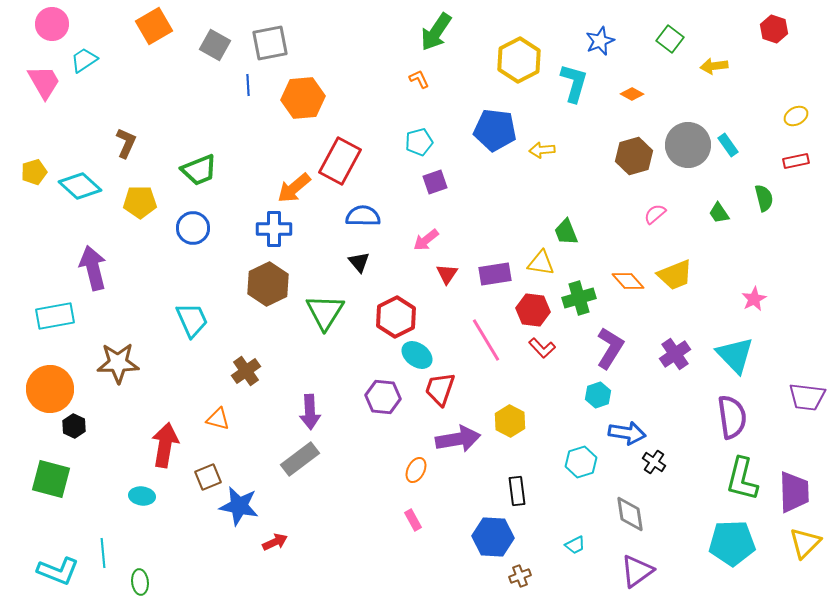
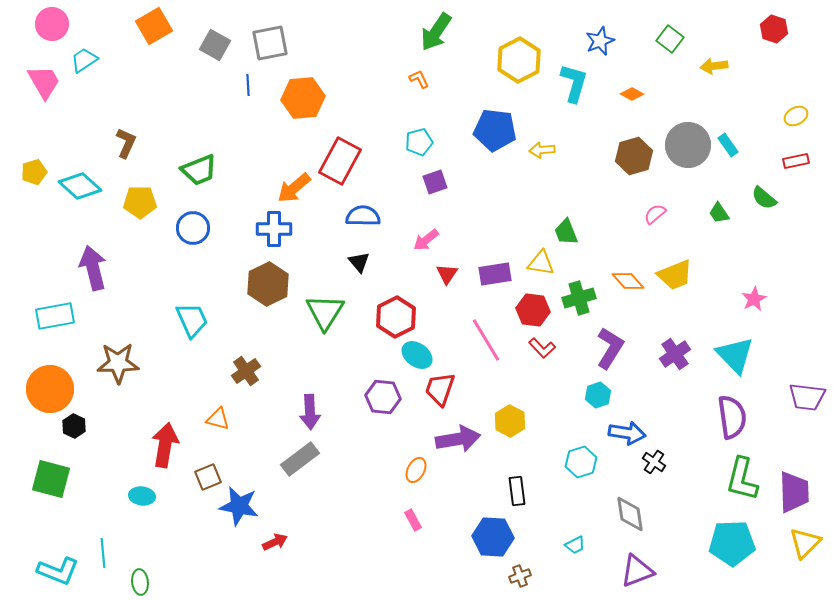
green semicircle at (764, 198): rotated 144 degrees clockwise
purple triangle at (637, 571): rotated 15 degrees clockwise
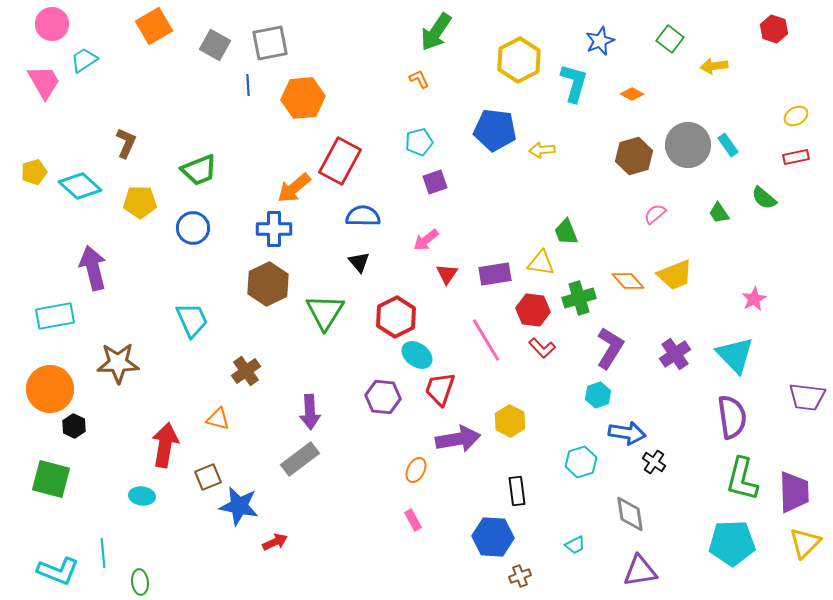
red rectangle at (796, 161): moved 4 px up
purple triangle at (637, 571): moved 3 px right; rotated 12 degrees clockwise
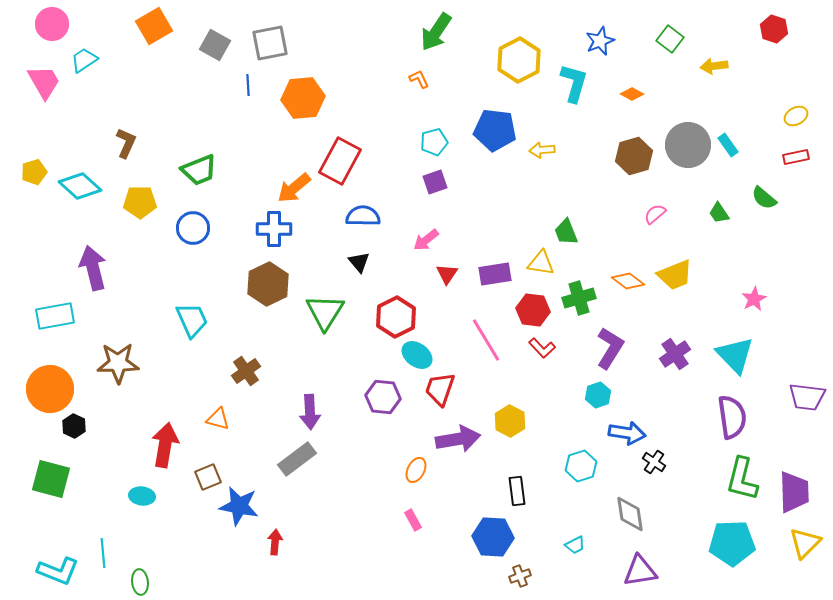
cyan pentagon at (419, 142): moved 15 px right
orange diamond at (628, 281): rotated 12 degrees counterclockwise
gray rectangle at (300, 459): moved 3 px left
cyan hexagon at (581, 462): moved 4 px down
red arrow at (275, 542): rotated 60 degrees counterclockwise
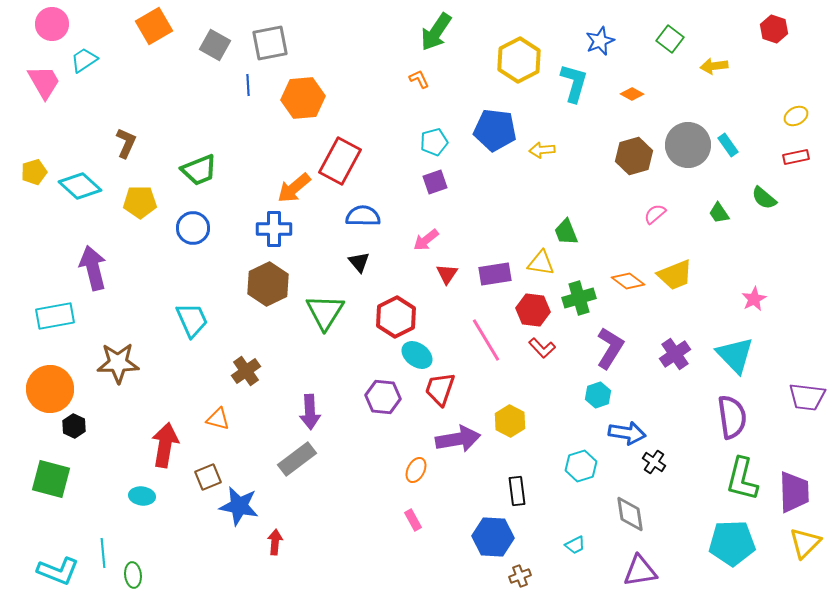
green ellipse at (140, 582): moved 7 px left, 7 px up
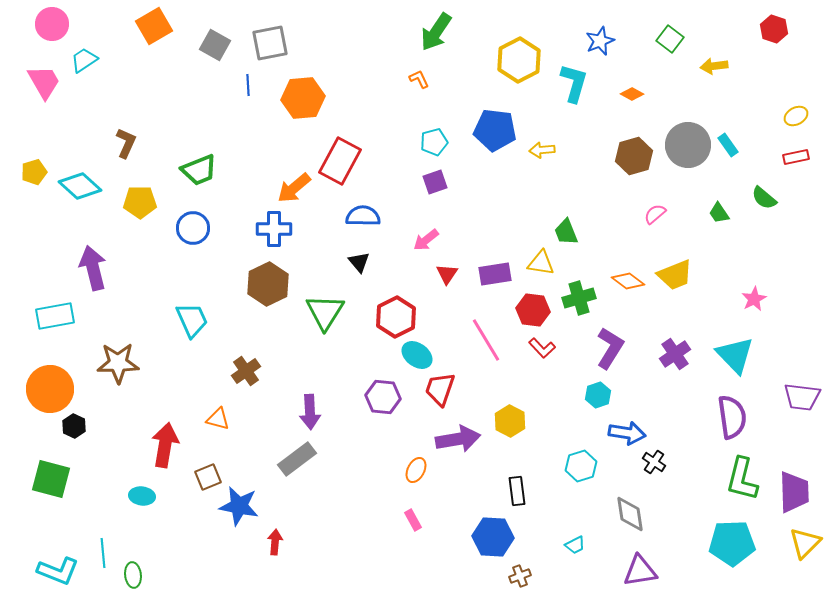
purple trapezoid at (807, 397): moved 5 px left
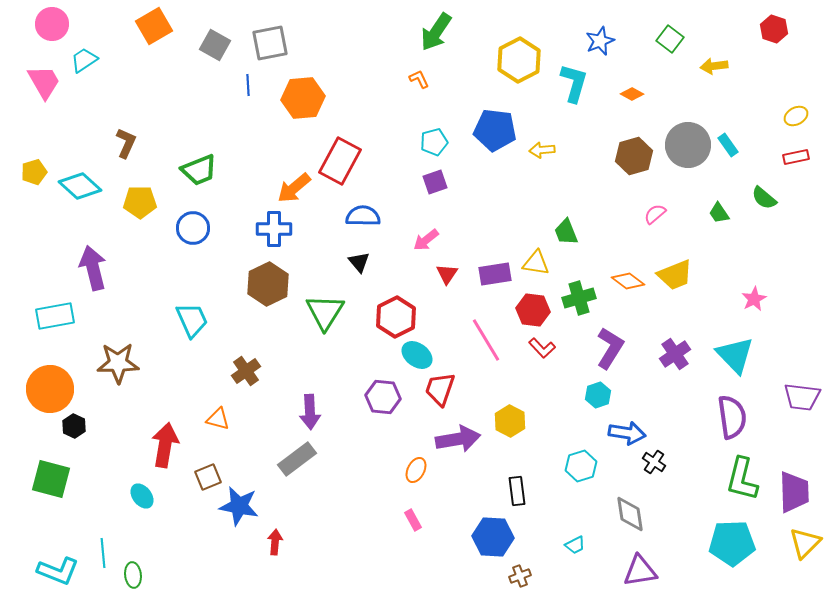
yellow triangle at (541, 263): moved 5 px left
cyan ellipse at (142, 496): rotated 45 degrees clockwise
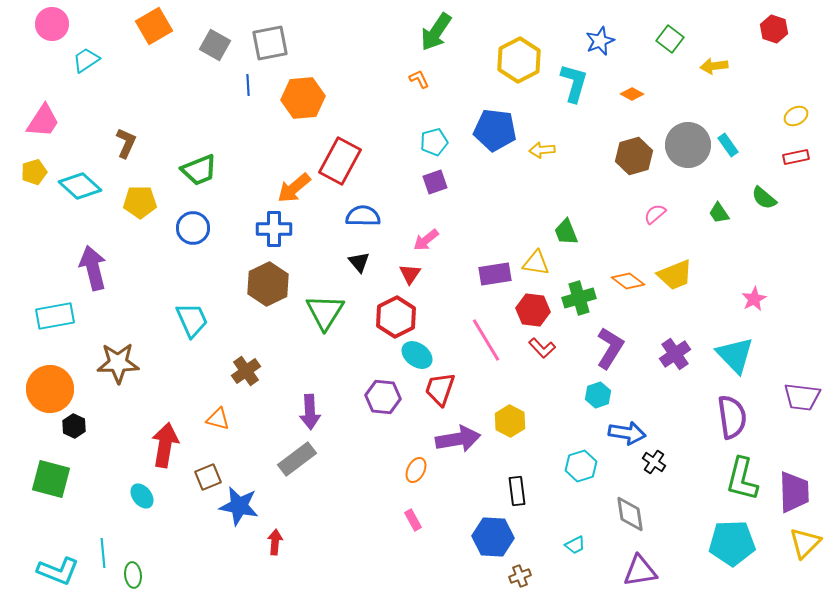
cyan trapezoid at (84, 60): moved 2 px right
pink trapezoid at (44, 82): moved 1 px left, 39 px down; rotated 63 degrees clockwise
red triangle at (447, 274): moved 37 px left
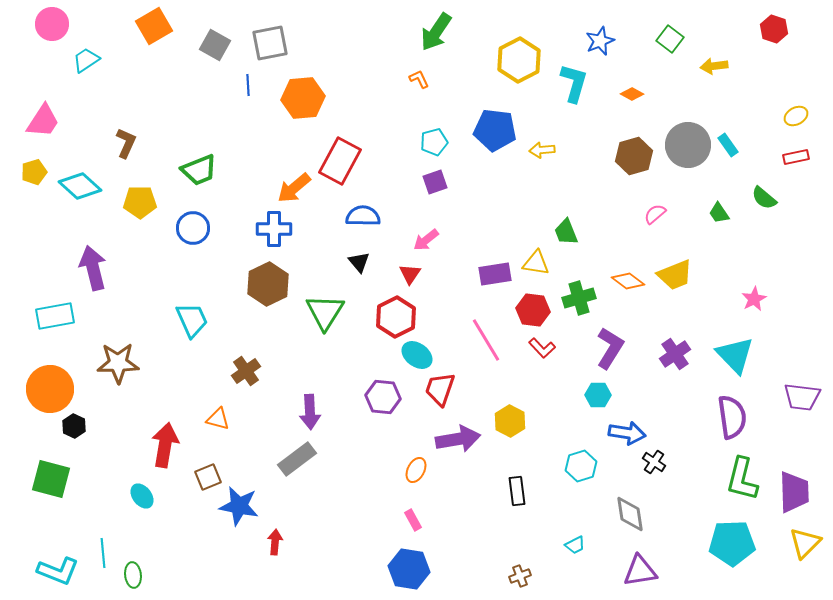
cyan hexagon at (598, 395): rotated 20 degrees clockwise
blue hexagon at (493, 537): moved 84 px left, 32 px down; rotated 6 degrees clockwise
